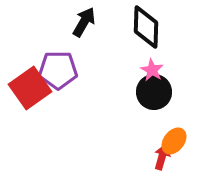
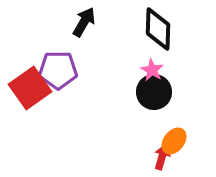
black diamond: moved 12 px right, 2 px down
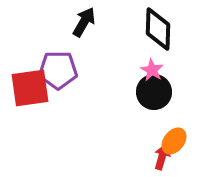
red square: rotated 27 degrees clockwise
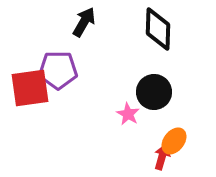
pink star: moved 24 px left, 44 px down
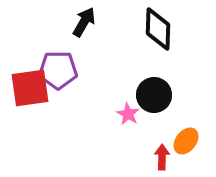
black circle: moved 3 px down
orange ellipse: moved 12 px right
red arrow: rotated 15 degrees counterclockwise
